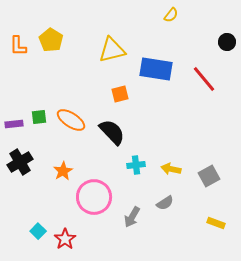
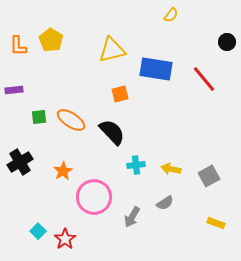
purple rectangle: moved 34 px up
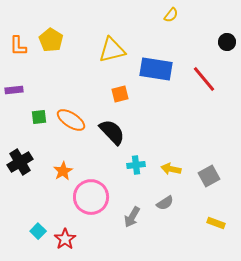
pink circle: moved 3 px left
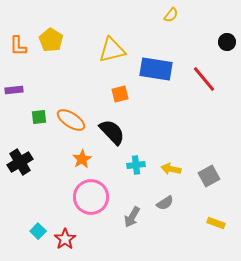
orange star: moved 19 px right, 12 px up
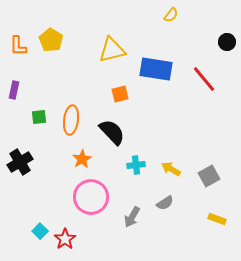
purple rectangle: rotated 72 degrees counterclockwise
orange ellipse: rotated 64 degrees clockwise
yellow arrow: rotated 18 degrees clockwise
yellow rectangle: moved 1 px right, 4 px up
cyan square: moved 2 px right
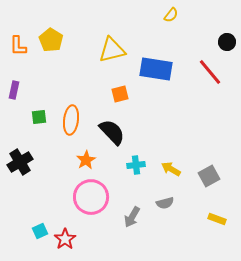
red line: moved 6 px right, 7 px up
orange star: moved 4 px right, 1 px down
gray semicircle: rotated 18 degrees clockwise
cyan square: rotated 21 degrees clockwise
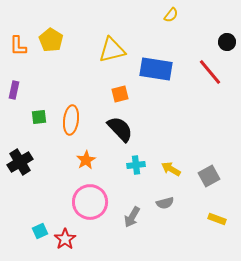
black semicircle: moved 8 px right, 3 px up
pink circle: moved 1 px left, 5 px down
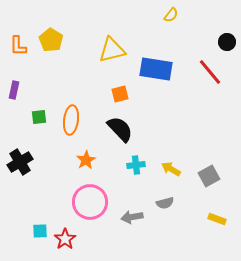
gray arrow: rotated 50 degrees clockwise
cyan square: rotated 21 degrees clockwise
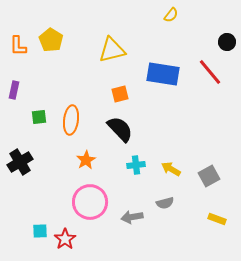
blue rectangle: moved 7 px right, 5 px down
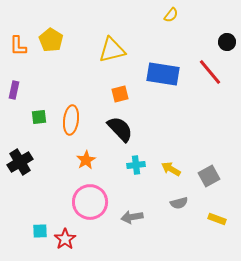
gray semicircle: moved 14 px right
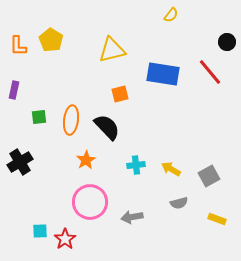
black semicircle: moved 13 px left, 2 px up
